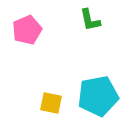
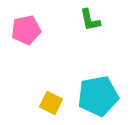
pink pentagon: moved 1 px left; rotated 12 degrees clockwise
yellow square: rotated 15 degrees clockwise
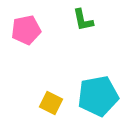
green L-shape: moved 7 px left
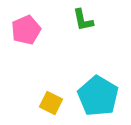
pink pentagon: rotated 12 degrees counterclockwise
cyan pentagon: rotated 30 degrees counterclockwise
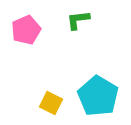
green L-shape: moved 5 px left; rotated 95 degrees clockwise
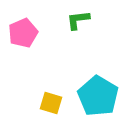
pink pentagon: moved 3 px left, 3 px down
yellow square: rotated 10 degrees counterclockwise
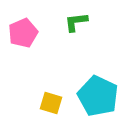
green L-shape: moved 2 px left, 2 px down
cyan pentagon: rotated 6 degrees counterclockwise
